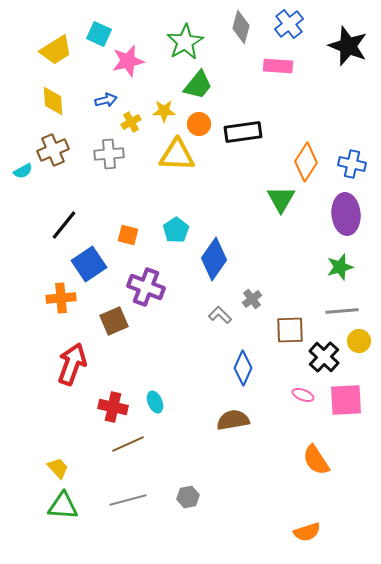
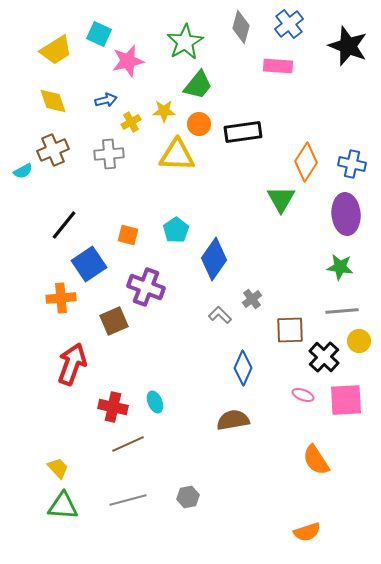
yellow diamond at (53, 101): rotated 16 degrees counterclockwise
green star at (340, 267): rotated 24 degrees clockwise
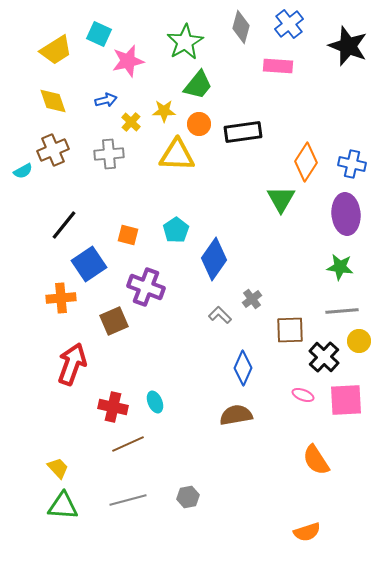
yellow cross at (131, 122): rotated 18 degrees counterclockwise
brown semicircle at (233, 420): moved 3 px right, 5 px up
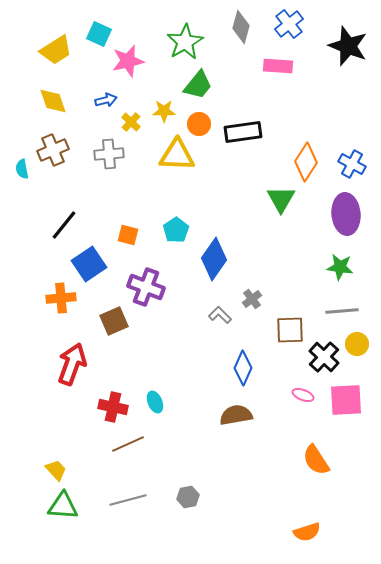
blue cross at (352, 164): rotated 16 degrees clockwise
cyan semicircle at (23, 171): moved 1 px left, 2 px up; rotated 108 degrees clockwise
yellow circle at (359, 341): moved 2 px left, 3 px down
yellow trapezoid at (58, 468): moved 2 px left, 2 px down
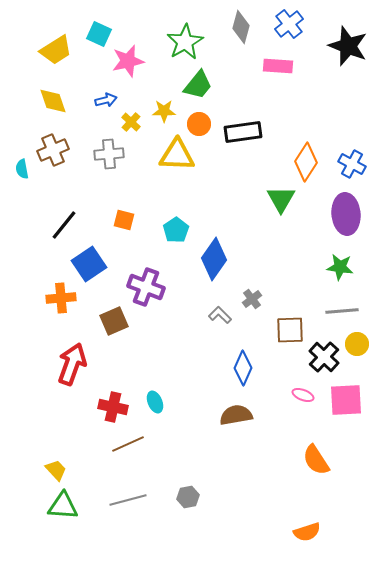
orange square at (128, 235): moved 4 px left, 15 px up
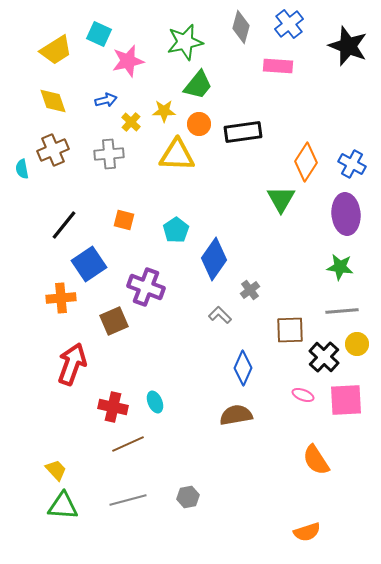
green star at (185, 42): rotated 18 degrees clockwise
gray cross at (252, 299): moved 2 px left, 9 px up
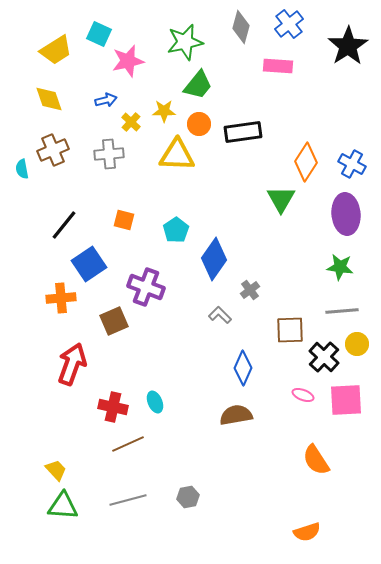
black star at (348, 46): rotated 18 degrees clockwise
yellow diamond at (53, 101): moved 4 px left, 2 px up
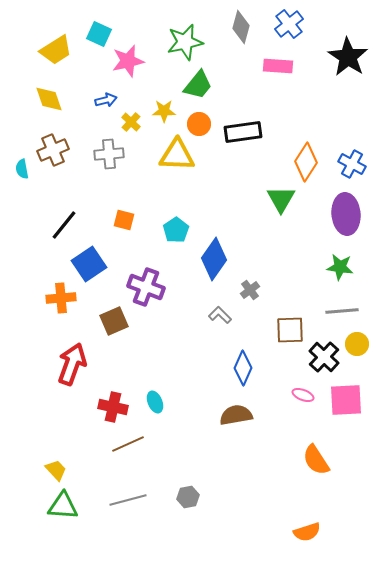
black star at (348, 46): moved 11 px down; rotated 6 degrees counterclockwise
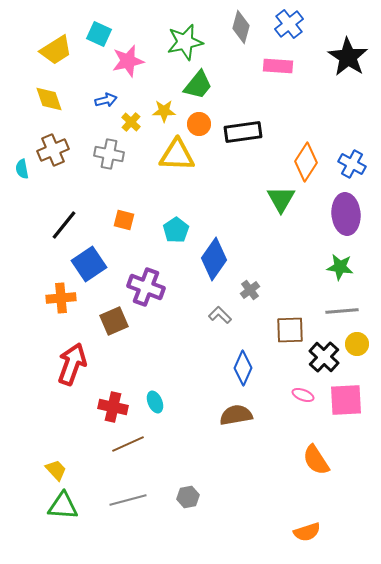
gray cross at (109, 154): rotated 16 degrees clockwise
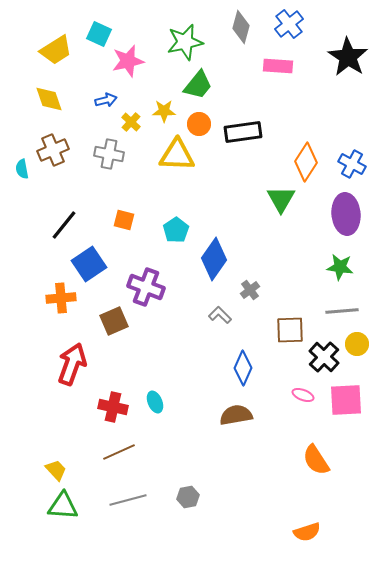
brown line at (128, 444): moved 9 px left, 8 px down
